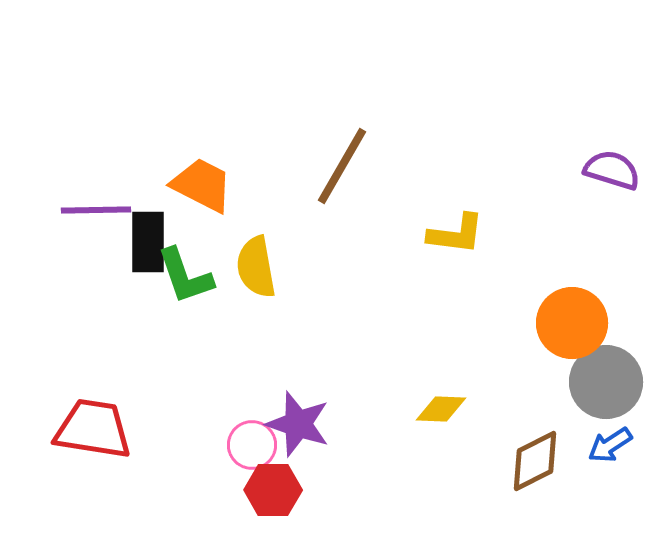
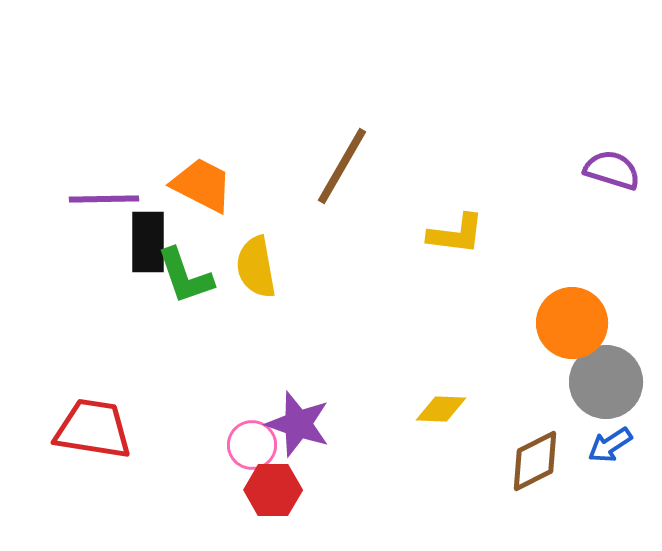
purple line: moved 8 px right, 11 px up
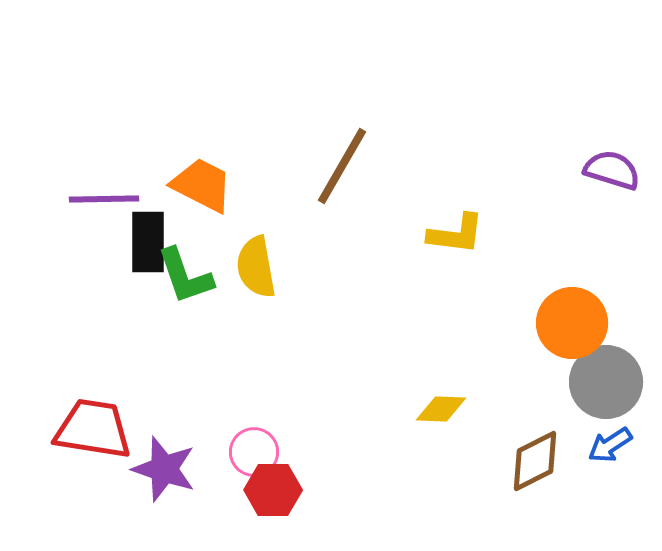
purple star: moved 134 px left, 45 px down
pink circle: moved 2 px right, 7 px down
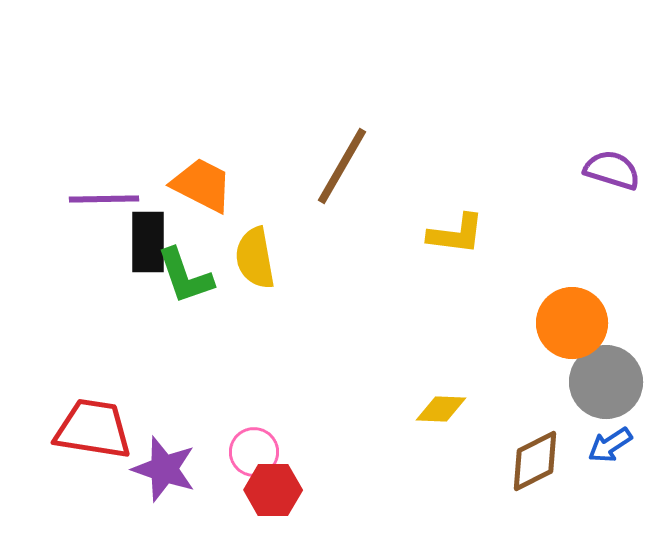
yellow semicircle: moved 1 px left, 9 px up
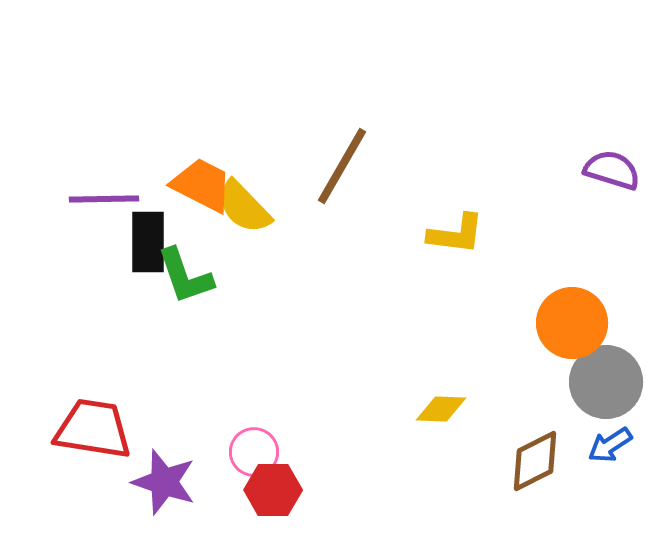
yellow semicircle: moved 11 px left, 51 px up; rotated 34 degrees counterclockwise
purple star: moved 13 px down
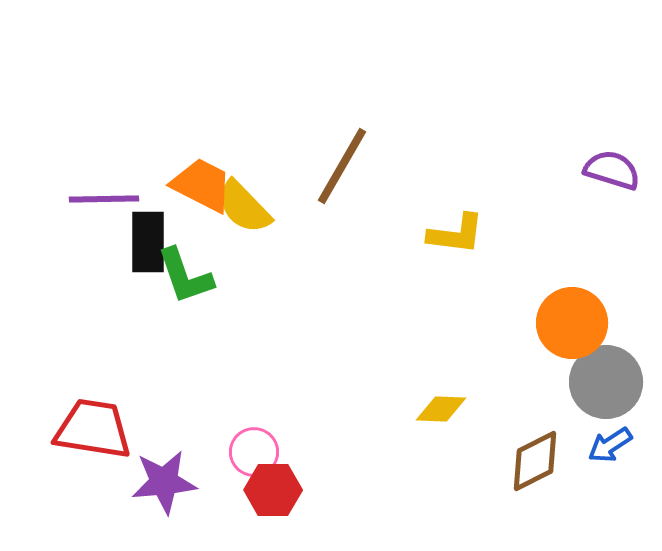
purple star: rotated 24 degrees counterclockwise
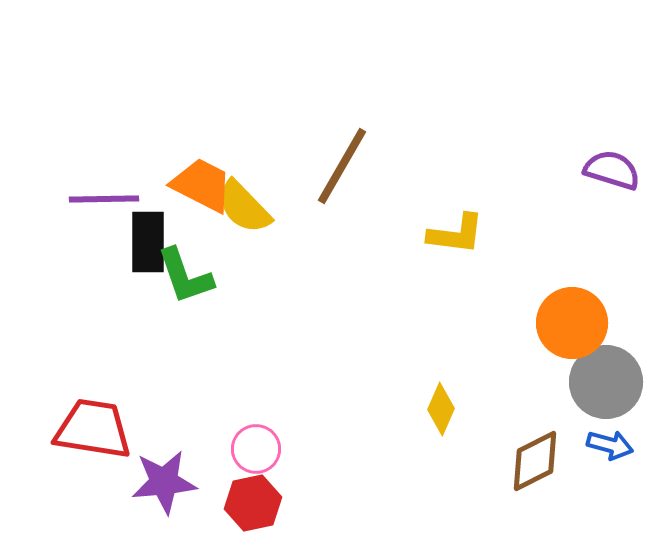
yellow diamond: rotated 69 degrees counterclockwise
blue arrow: rotated 132 degrees counterclockwise
pink circle: moved 2 px right, 3 px up
red hexagon: moved 20 px left, 13 px down; rotated 12 degrees counterclockwise
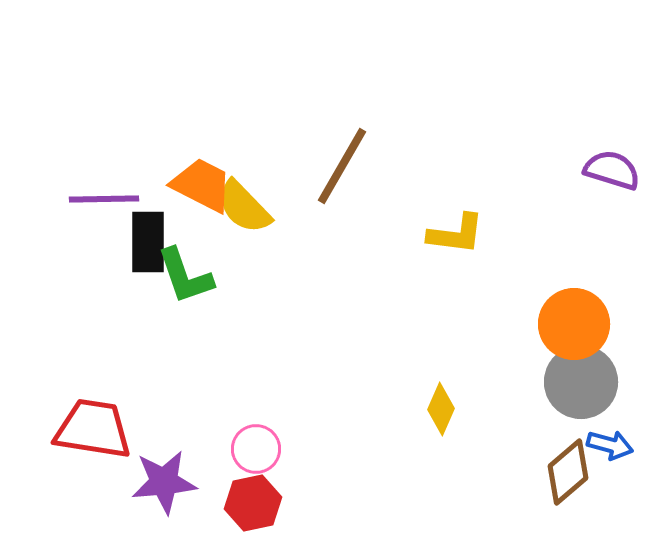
orange circle: moved 2 px right, 1 px down
gray circle: moved 25 px left
brown diamond: moved 33 px right, 11 px down; rotated 14 degrees counterclockwise
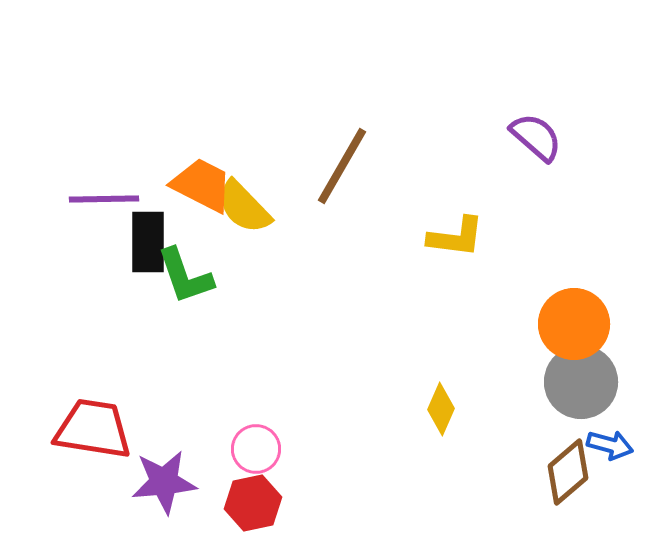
purple semicircle: moved 76 px left, 33 px up; rotated 24 degrees clockwise
yellow L-shape: moved 3 px down
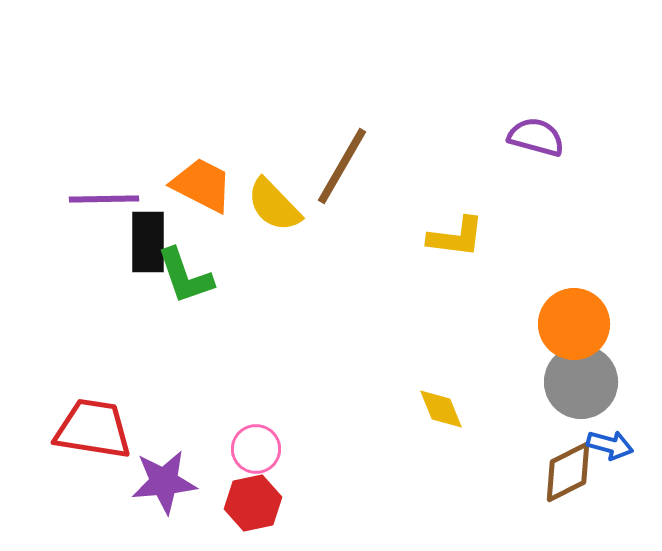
purple semicircle: rotated 26 degrees counterclockwise
yellow semicircle: moved 30 px right, 2 px up
yellow diamond: rotated 45 degrees counterclockwise
brown diamond: rotated 14 degrees clockwise
